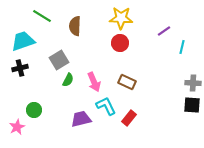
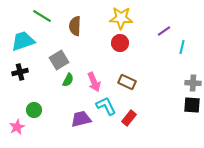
black cross: moved 4 px down
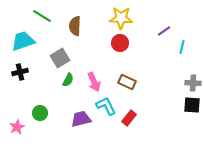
gray square: moved 1 px right, 2 px up
green circle: moved 6 px right, 3 px down
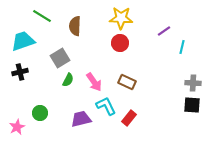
pink arrow: rotated 12 degrees counterclockwise
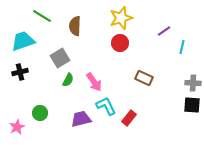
yellow star: rotated 20 degrees counterclockwise
brown rectangle: moved 17 px right, 4 px up
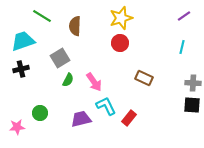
purple line: moved 20 px right, 15 px up
black cross: moved 1 px right, 3 px up
pink star: rotated 21 degrees clockwise
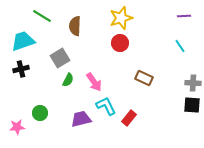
purple line: rotated 32 degrees clockwise
cyan line: moved 2 px left, 1 px up; rotated 48 degrees counterclockwise
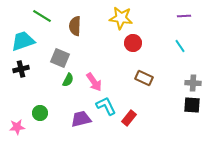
yellow star: rotated 25 degrees clockwise
red circle: moved 13 px right
gray square: rotated 36 degrees counterclockwise
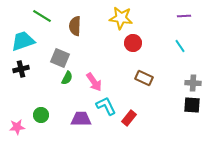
green semicircle: moved 1 px left, 2 px up
green circle: moved 1 px right, 2 px down
purple trapezoid: rotated 15 degrees clockwise
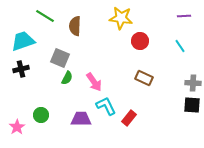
green line: moved 3 px right
red circle: moved 7 px right, 2 px up
pink star: rotated 28 degrees counterclockwise
